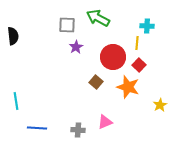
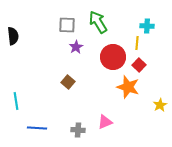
green arrow: moved 4 px down; rotated 30 degrees clockwise
brown square: moved 28 px left
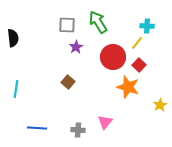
black semicircle: moved 2 px down
yellow line: rotated 32 degrees clockwise
cyan line: moved 12 px up; rotated 18 degrees clockwise
pink triangle: rotated 28 degrees counterclockwise
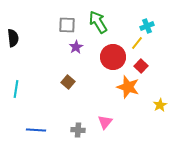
cyan cross: rotated 24 degrees counterclockwise
red square: moved 2 px right, 1 px down
blue line: moved 1 px left, 2 px down
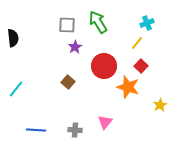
cyan cross: moved 3 px up
purple star: moved 1 px left
red circle: moved 9 px left, 9 px down
cyan line: rotated 30 degrees clockwise
gray cross: moved 3 px left
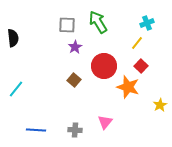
brown square: moved 6 px right, 2 px up
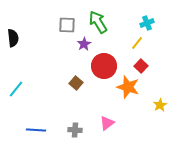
purple star: moved 9 px right, 3 px up
brown square: moved 2 px right, 3 px down
pink triangle: moved 2 px right, 1 px down; rotated 14 degrees clockwise
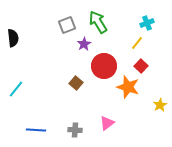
gray square: rotated 24 degrees counterclockwise
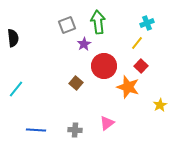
green arrow: rotated 25 degrees clockwise
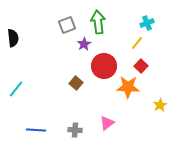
orange star: rotated 15 degrees counterclockwise
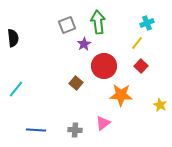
orange star: moved 7 px left, 8 px down
yellow star: rotated 16 degrees counterclockwise
pink triangle: moved 4 px left
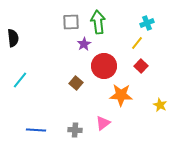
gray square: moved 4 px right, 3 px up; rotated 18 degrees clockwise
cyan line: moved 4 px right, 9 px up
